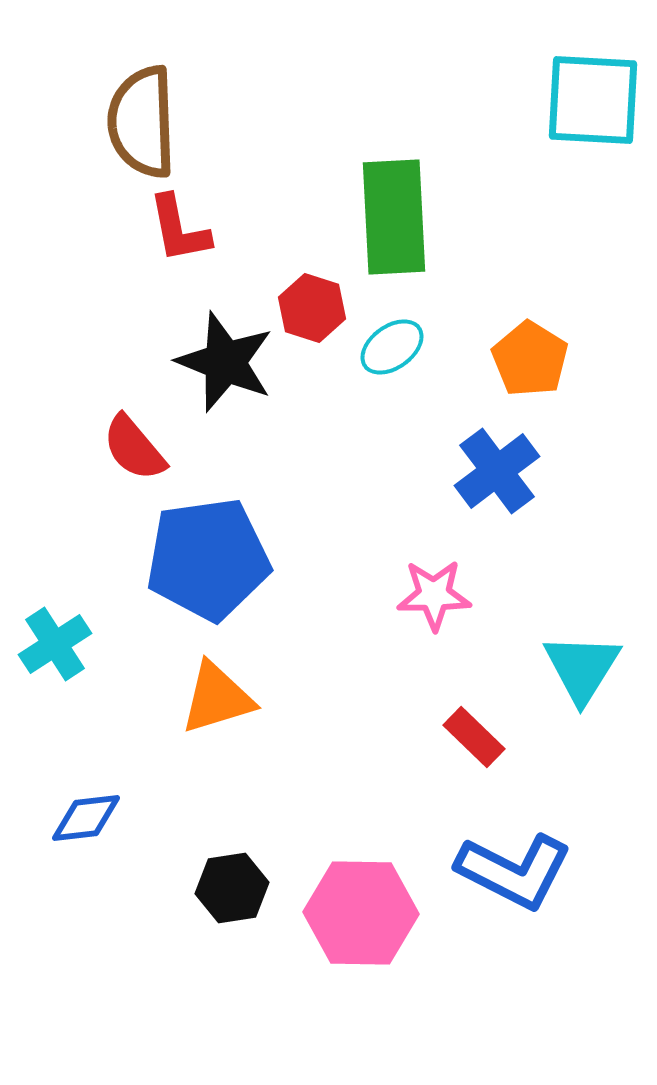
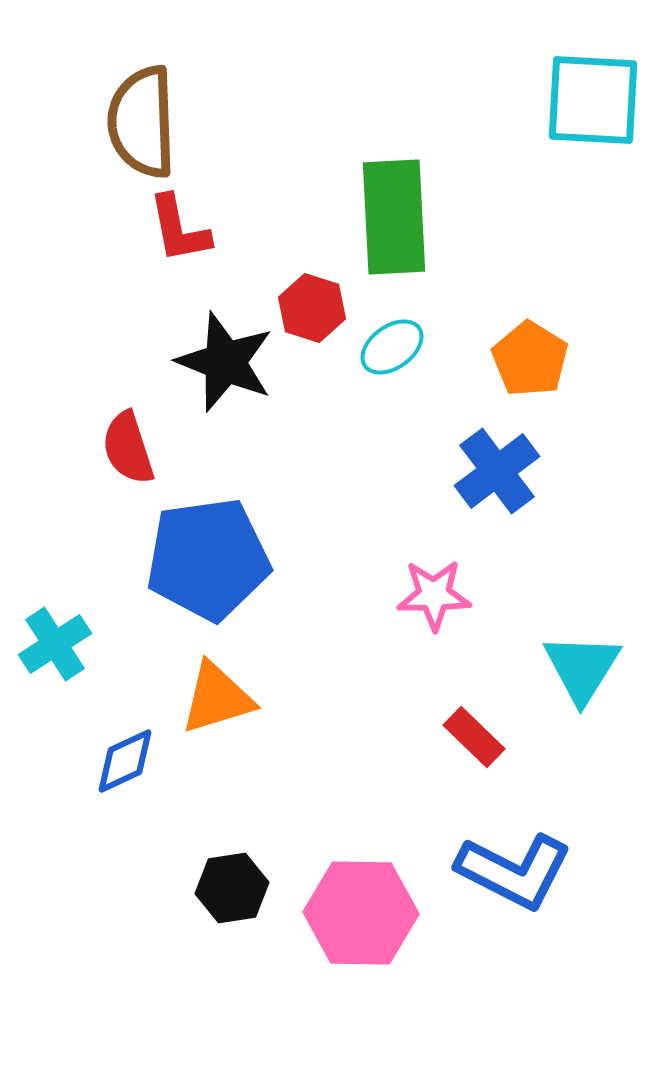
red semicircle: moved 6 px left; rotated 22 degrees clockwise
blue diamond: moved 39 px right, 57 px up; rotated 18 degrees counterclockwise
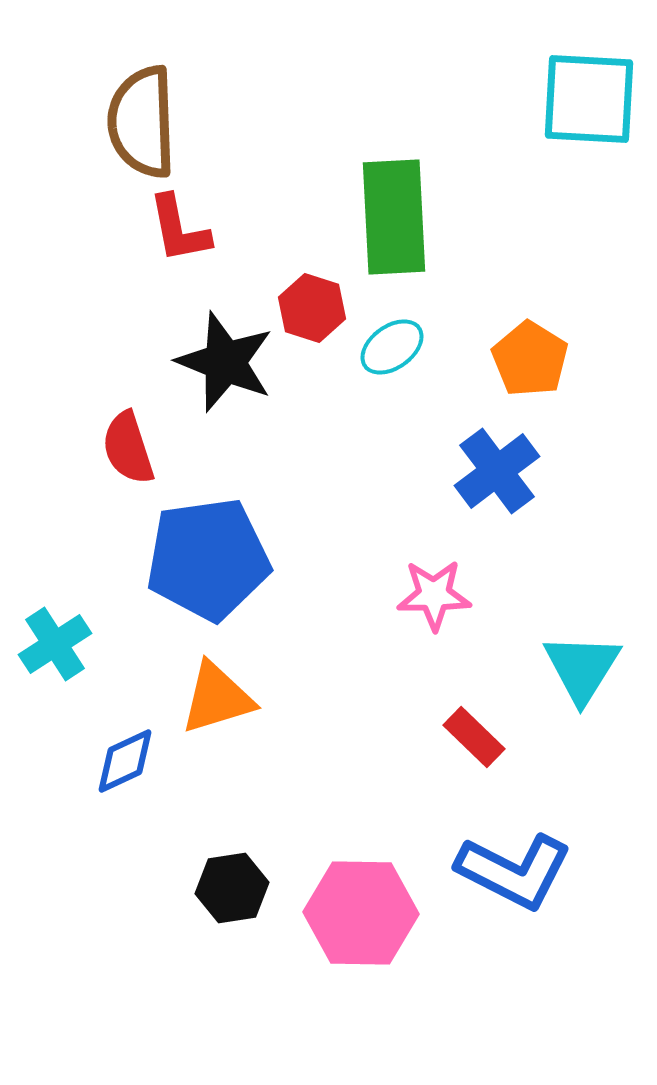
cyan square: moved 4 px left, 1 px up
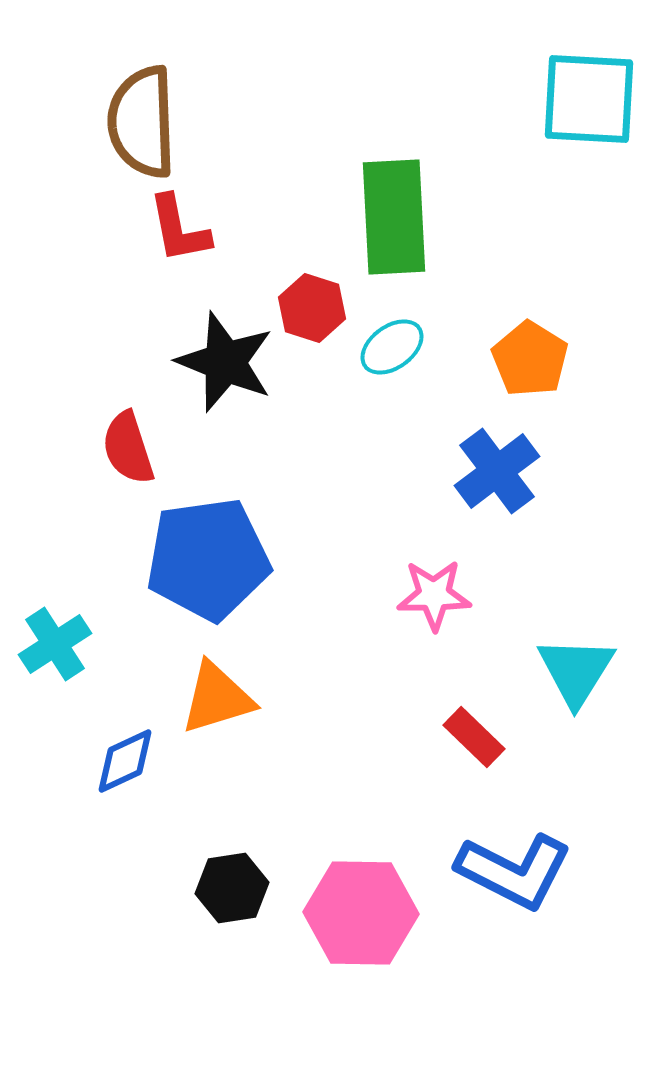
cyan triangle: moved 6 px left, 3 px down
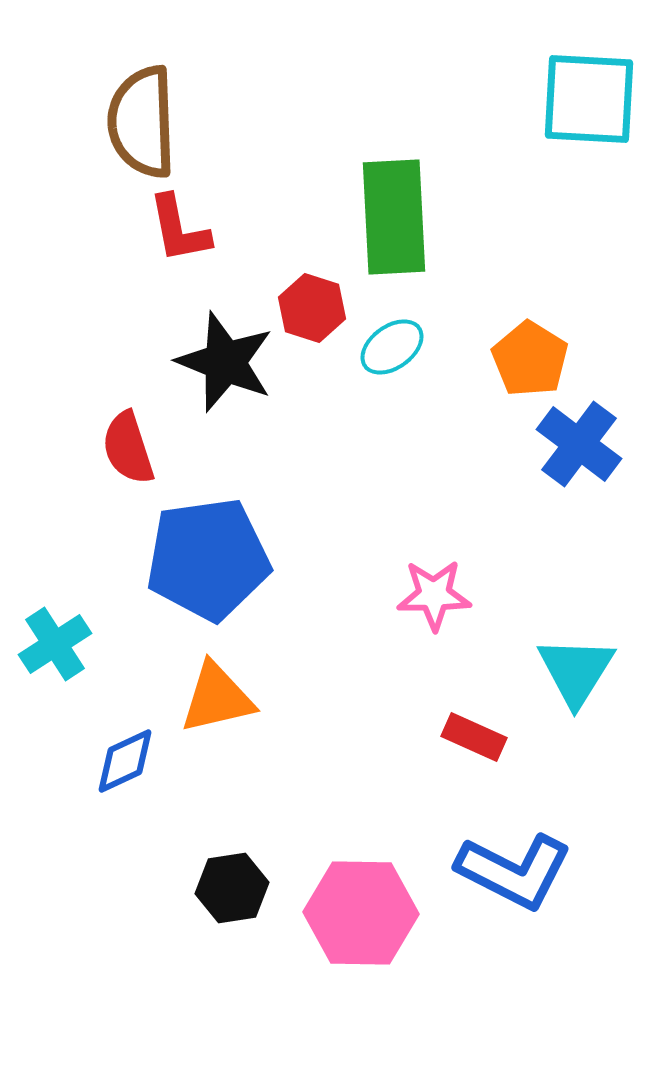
blue cross: moved 82 px right, 27 px up; rotated 16 degrees counterclockwise
orange triangle: rotated 4 degrees clockwise
red rectangle: rotated 20 degrees counterclockwise
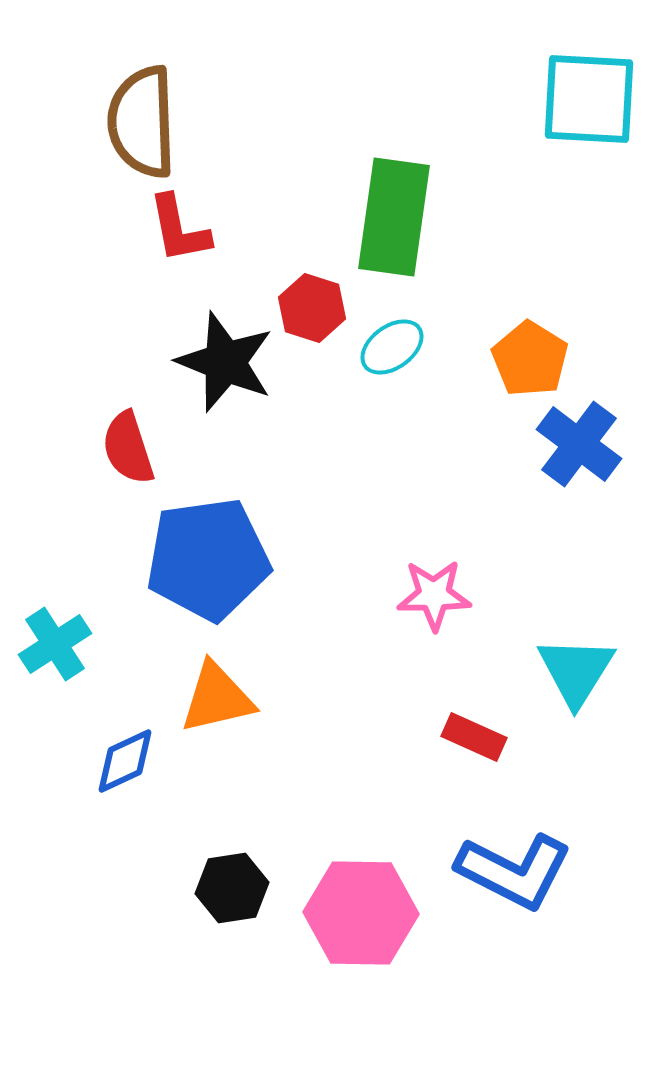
green rectangle: rotated 11 degrees clockwise
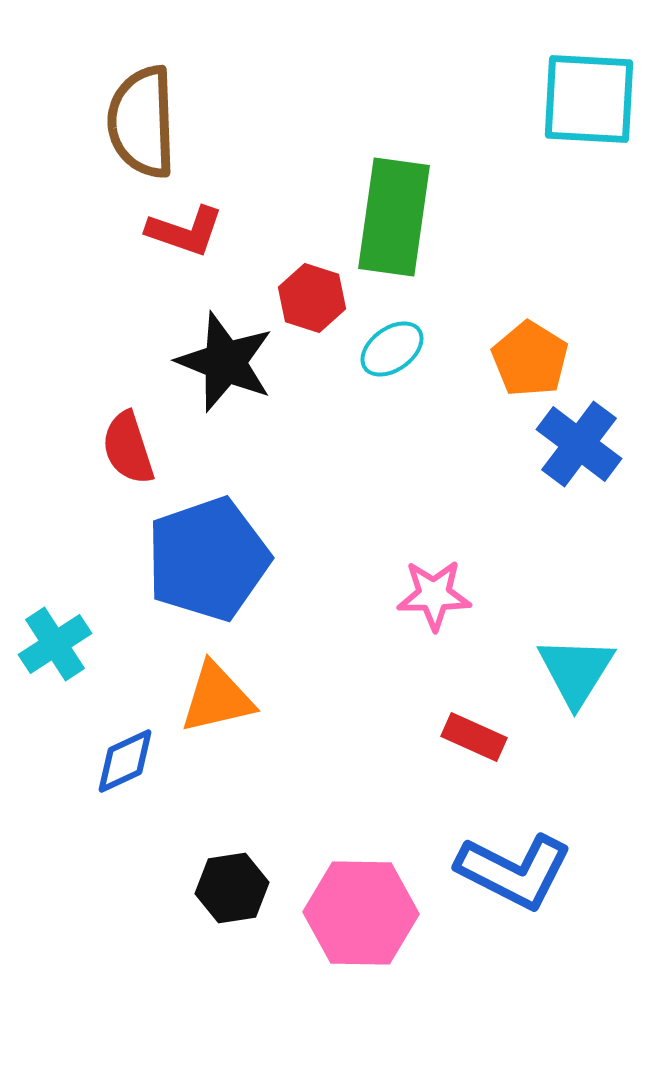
red L-shape: moved 6 px right, 2 px down; rotated 60 degrees counterclockwise
red hexagon: moved 10 px up
cyan ellipse: moved 2 px down
blue pentagon: rotated 11 degrees counterclockwise
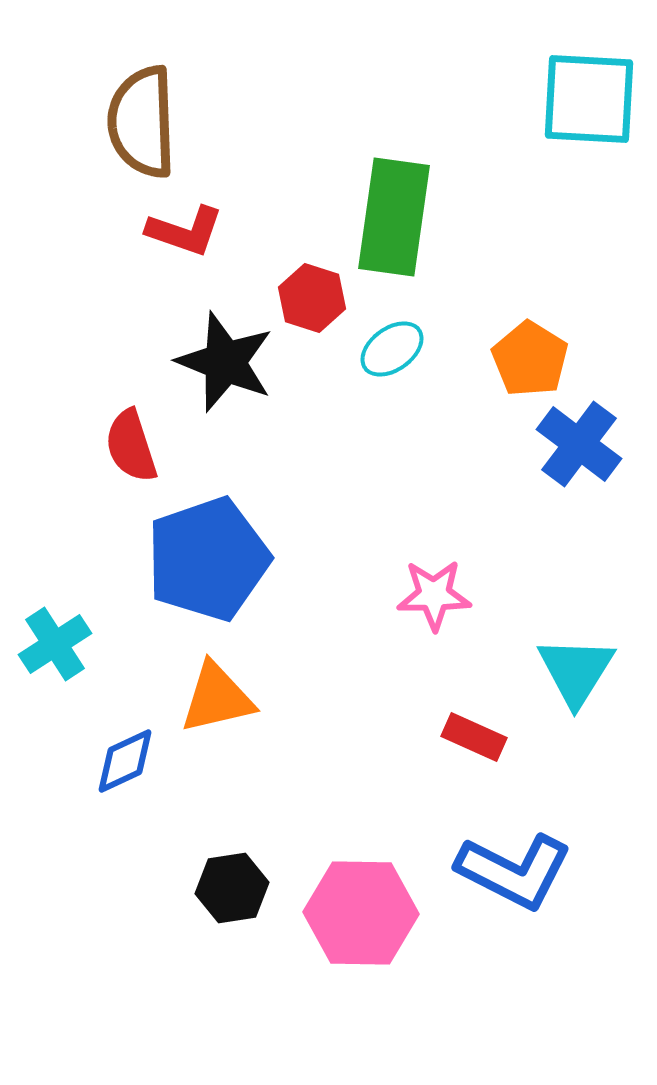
red semicircle: moved 3 px right, 2 px up
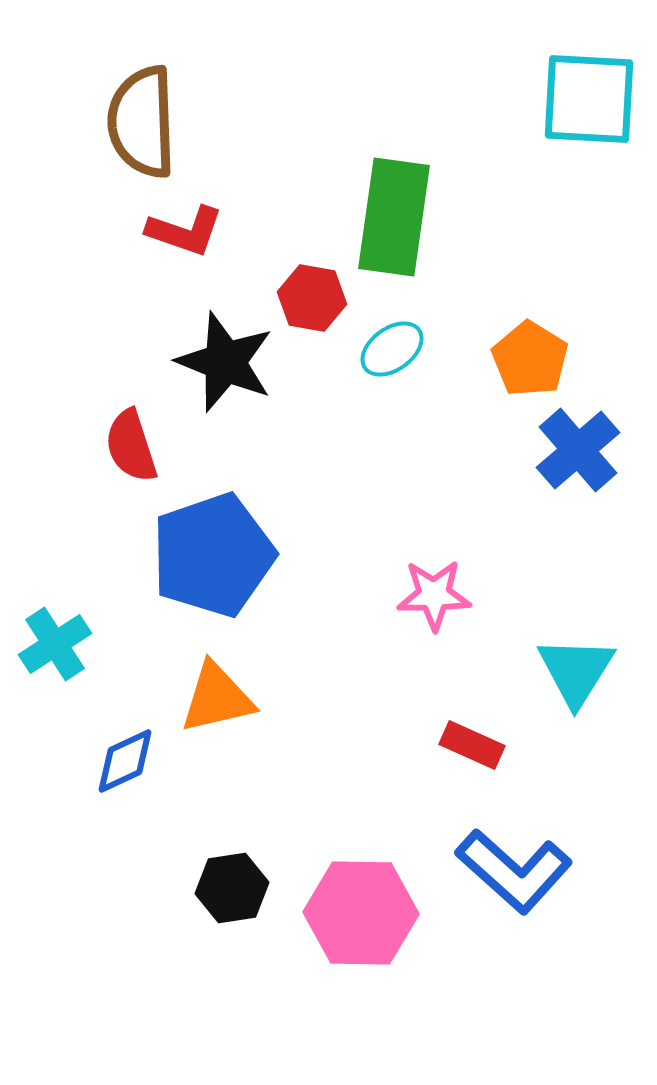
red hexagon: rotated 8 degrees counterclockwise
blue cross: moved 1 px left, 6 px down; rotated 12 degrees clockwise
blue pentagon: moved 5 px right, 4 px up
red rectangle: moved 2 px left, 8 px down
blue L-shape: rotated 15 degrees clockwise
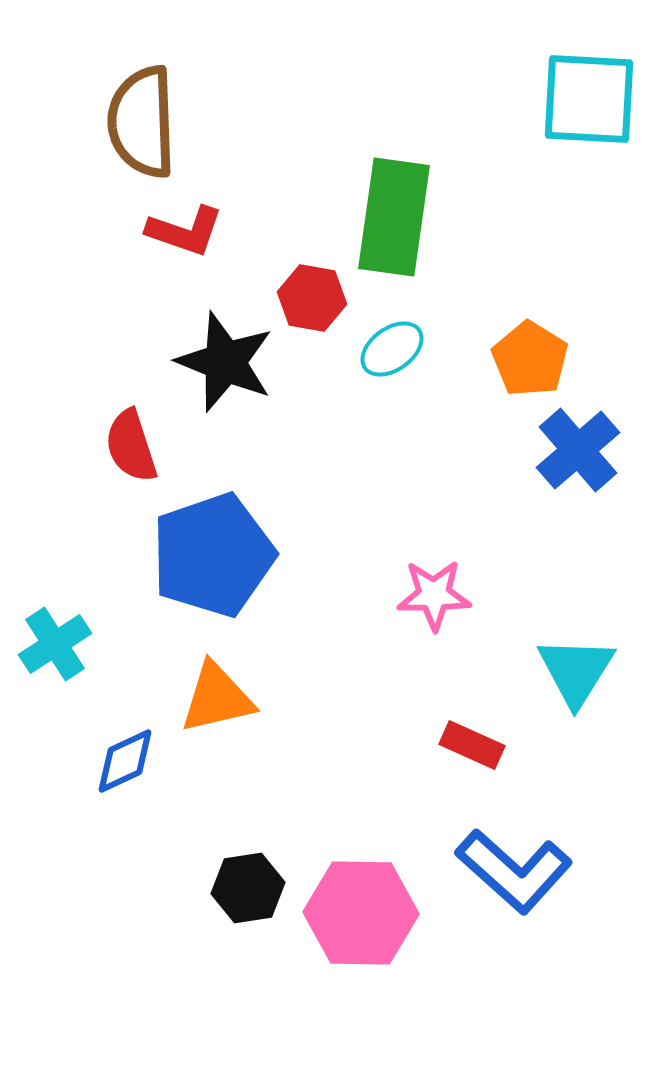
black hexagon: moved 16 px right
